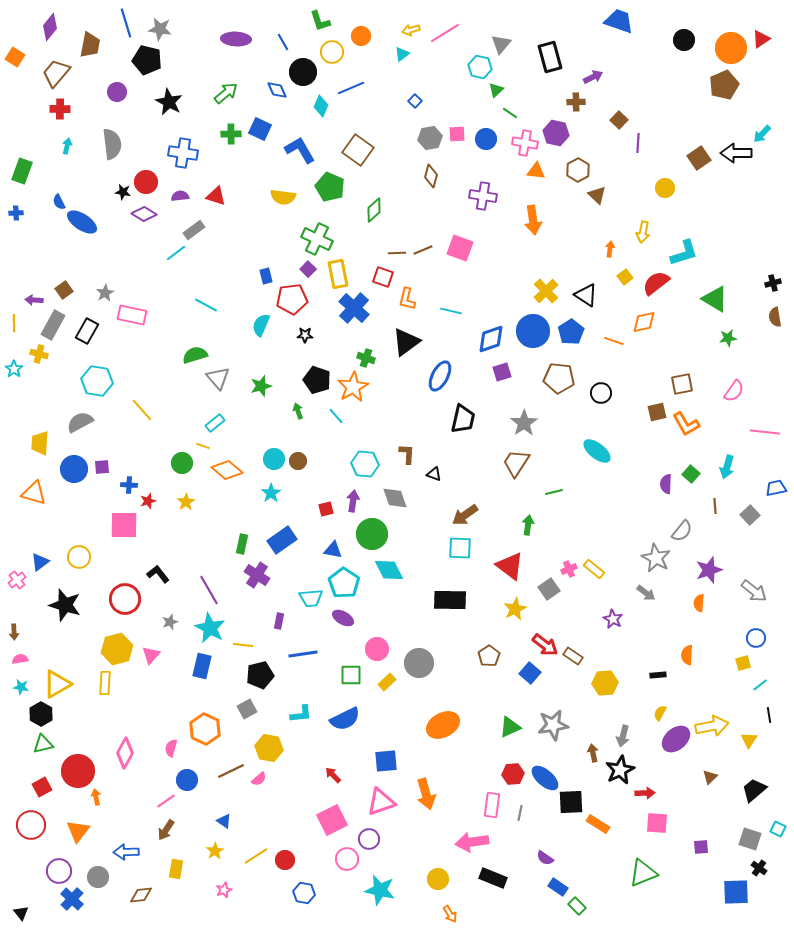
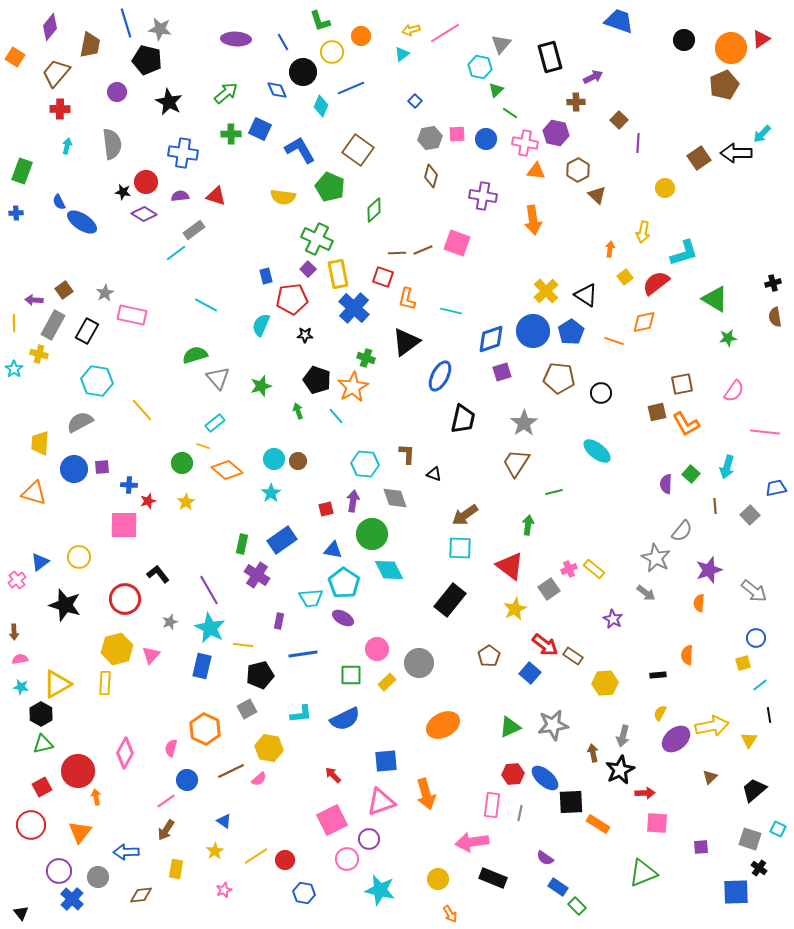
pink square at (460, 248): moved 3 px left, 5 px up
black rectangle at (450, 600): rotated 52 degrees counterclockwise
orange triangle at (78, 831): moved 2 px right, 1 px down
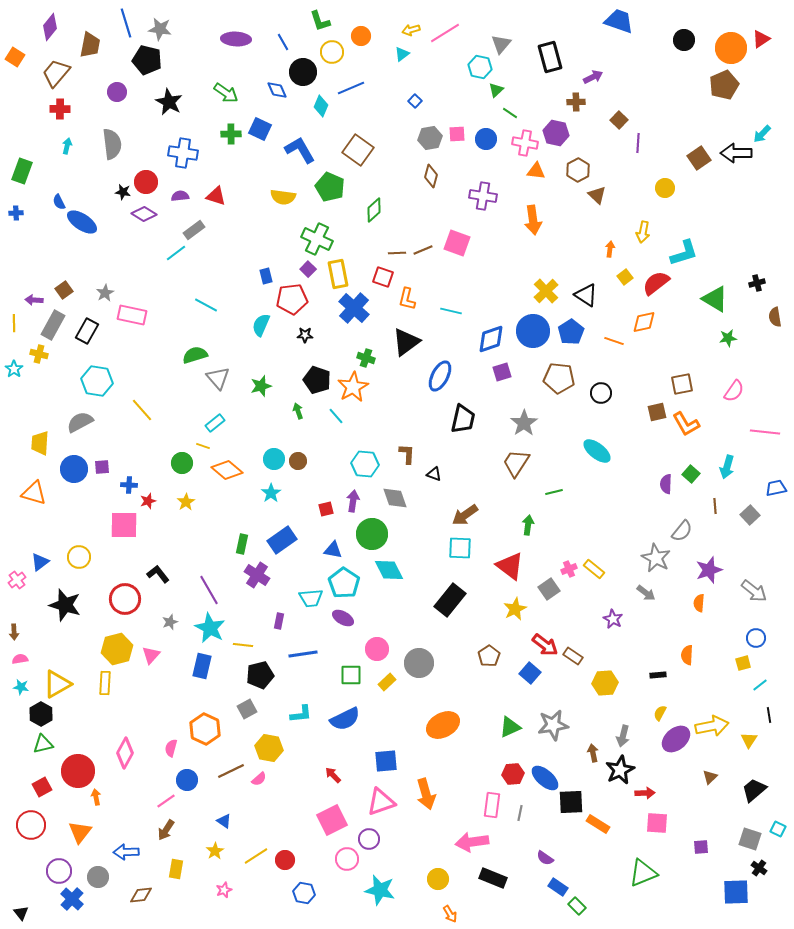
green arrow at (226, 93): rotated 75 degrees clockwise
black cross at (773, 283): moved 16 px left
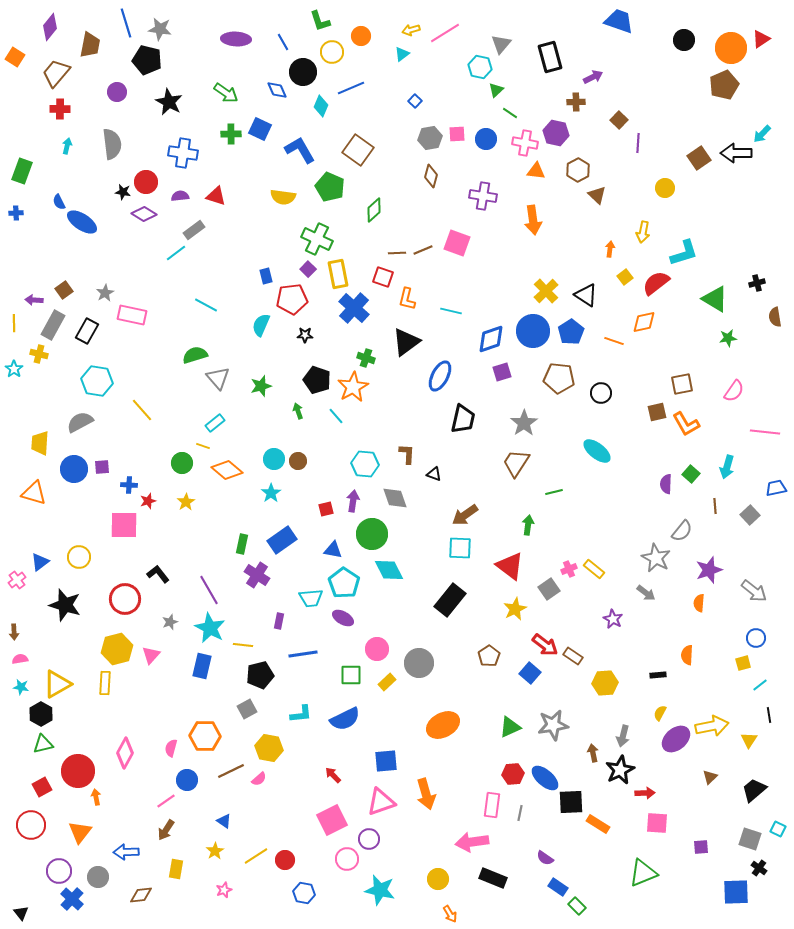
orange hexagon at (205, 729): moved 7 px down; rotated 24 degrees counterclockwise
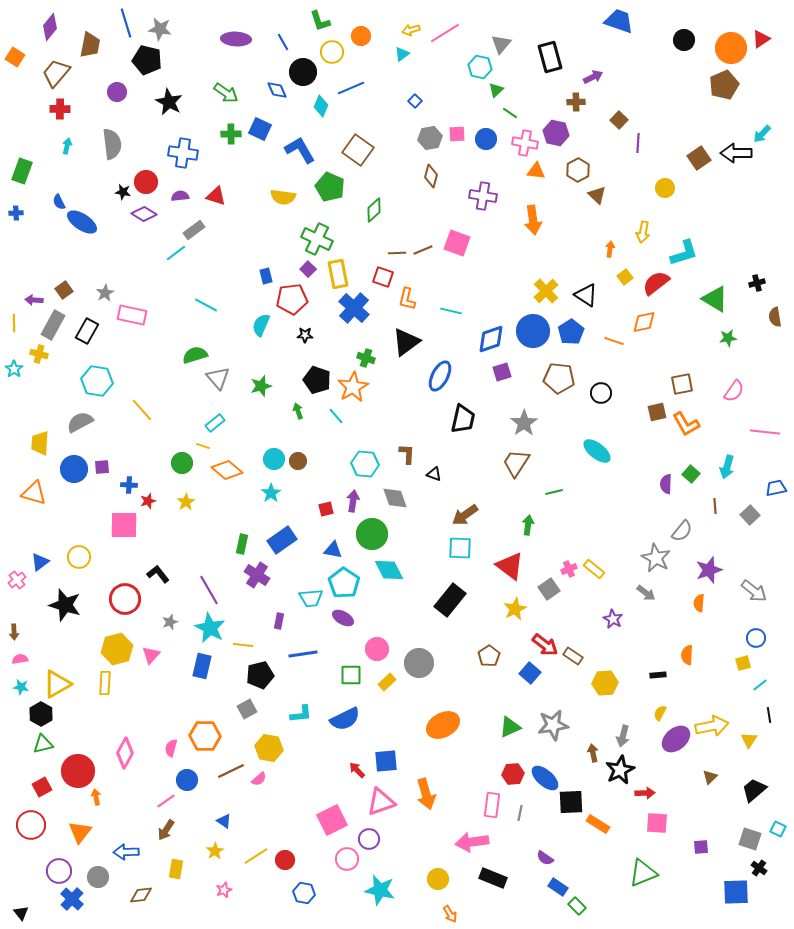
red arrow at (333, 775): moved 24 px right, 5 px up
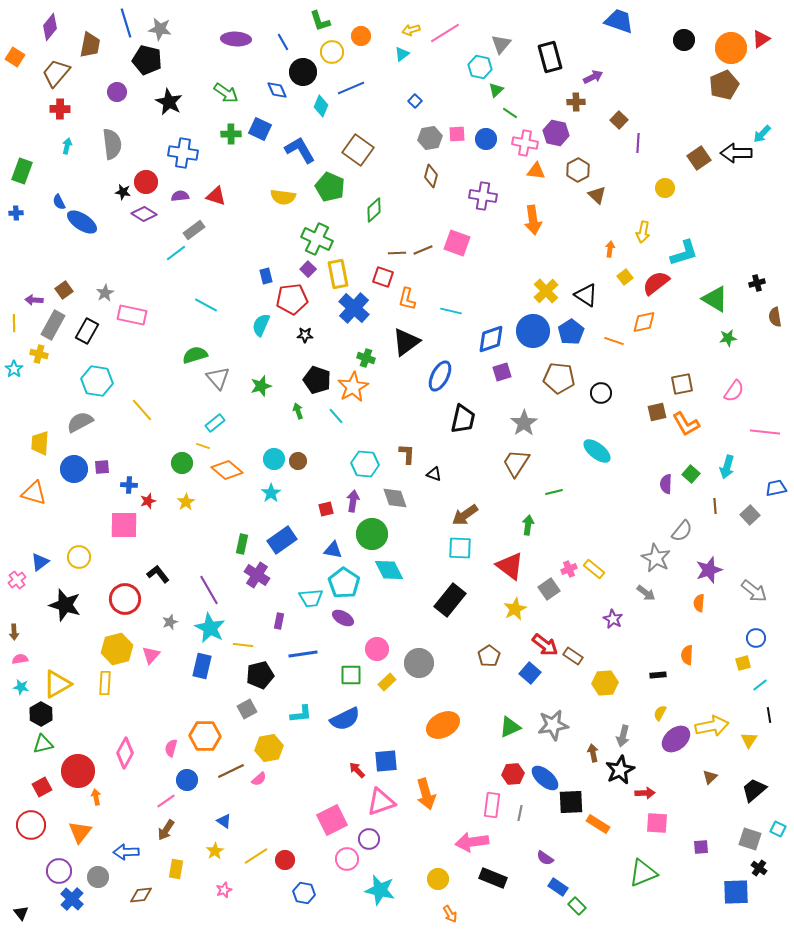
yellow hexagon at (269, 748): rotated 20 degrees counterclockwise
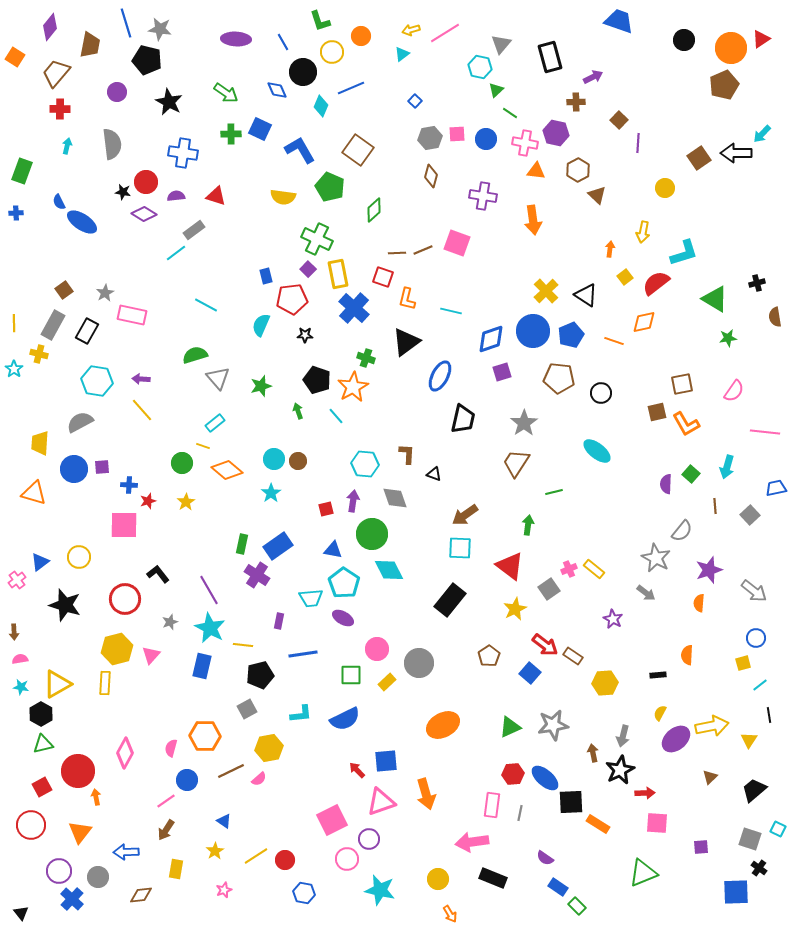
purple semicircle at (180, 196): moved 4 px left
purple arrow at (34, 300): moved 107 px right, 79 px down
blue pentagon at (571, 332): moved 3 px down; rotated 10 degrees clockwise
blue rectangle at (282, 540): moved 4 px left, 6 px down
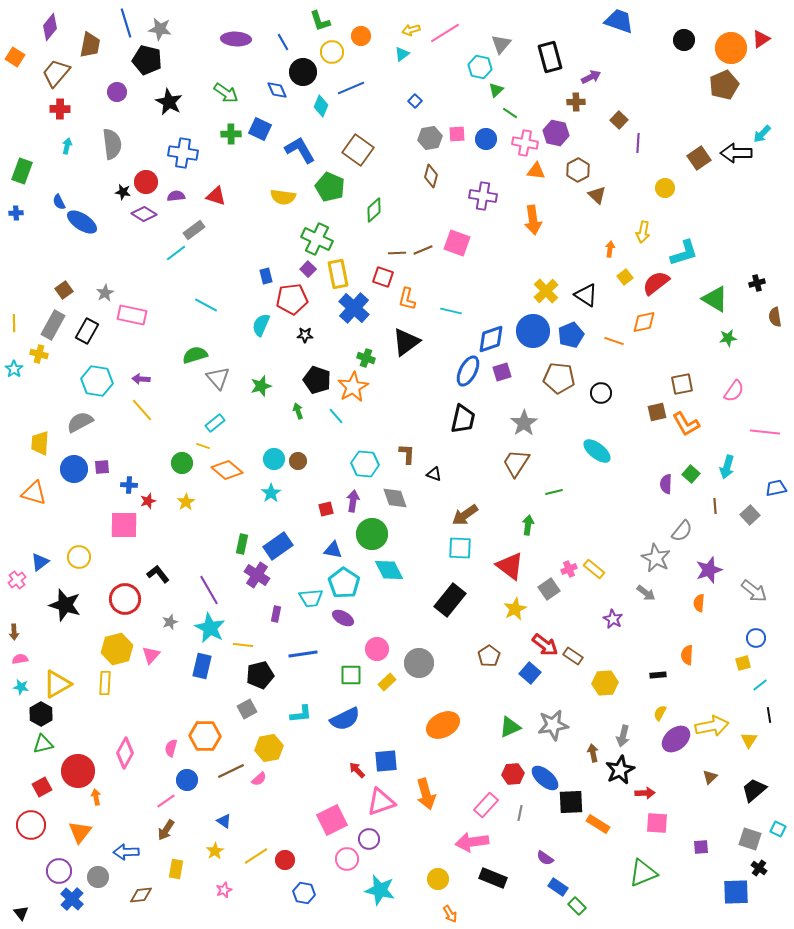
purple arrow at (593, 77): moved 2 px left
blue ellipse at (440, 376): moved 28 px right, 5 px up
purple rectangle at (279, 621): moved 3 px left, 7 px up
pink rectangle at (492, 805): moved 6 px left; rotated 35 degrees clockwise
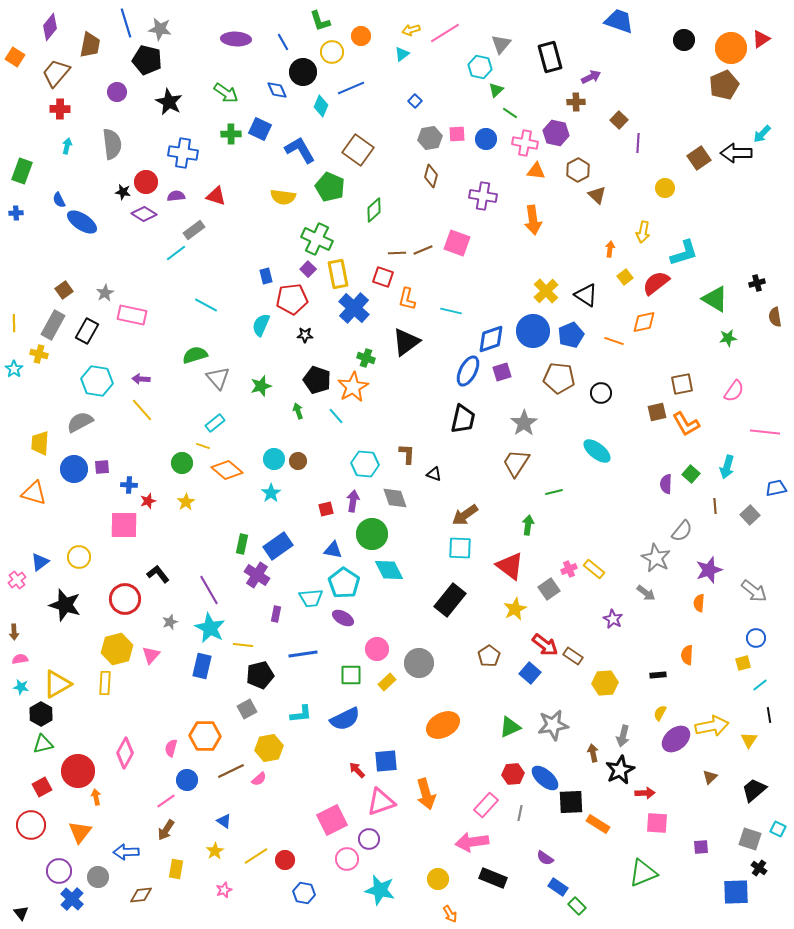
blue semicircle at (59, 202): moved 2 px up
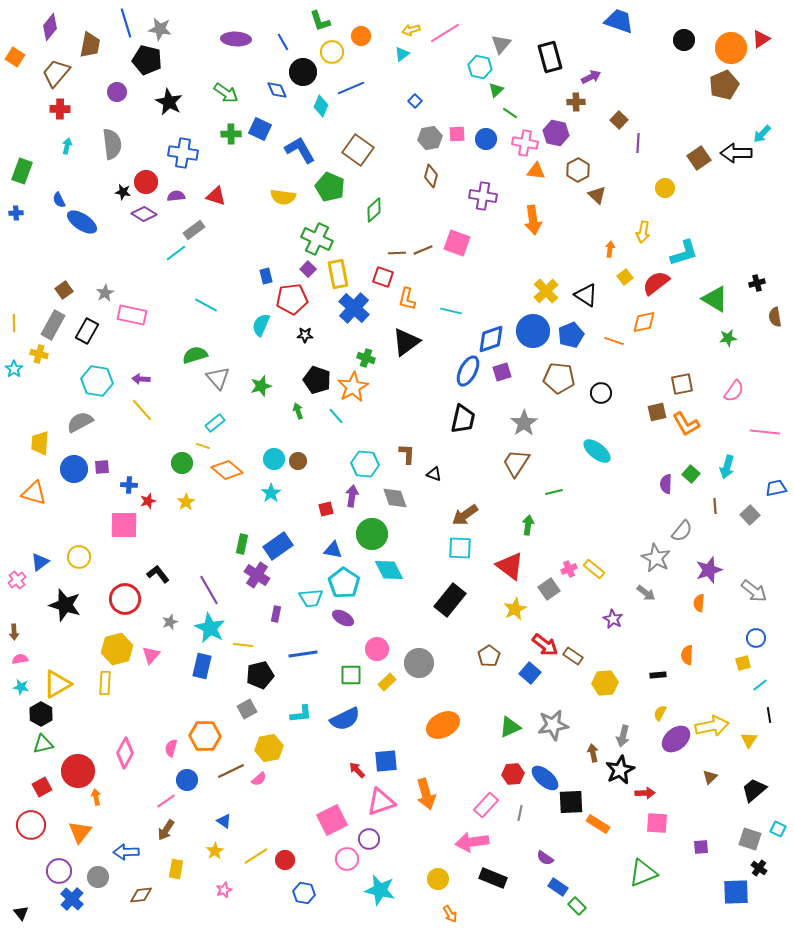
purple arrow at (353, 501): moved 1 px left, 5 px up
